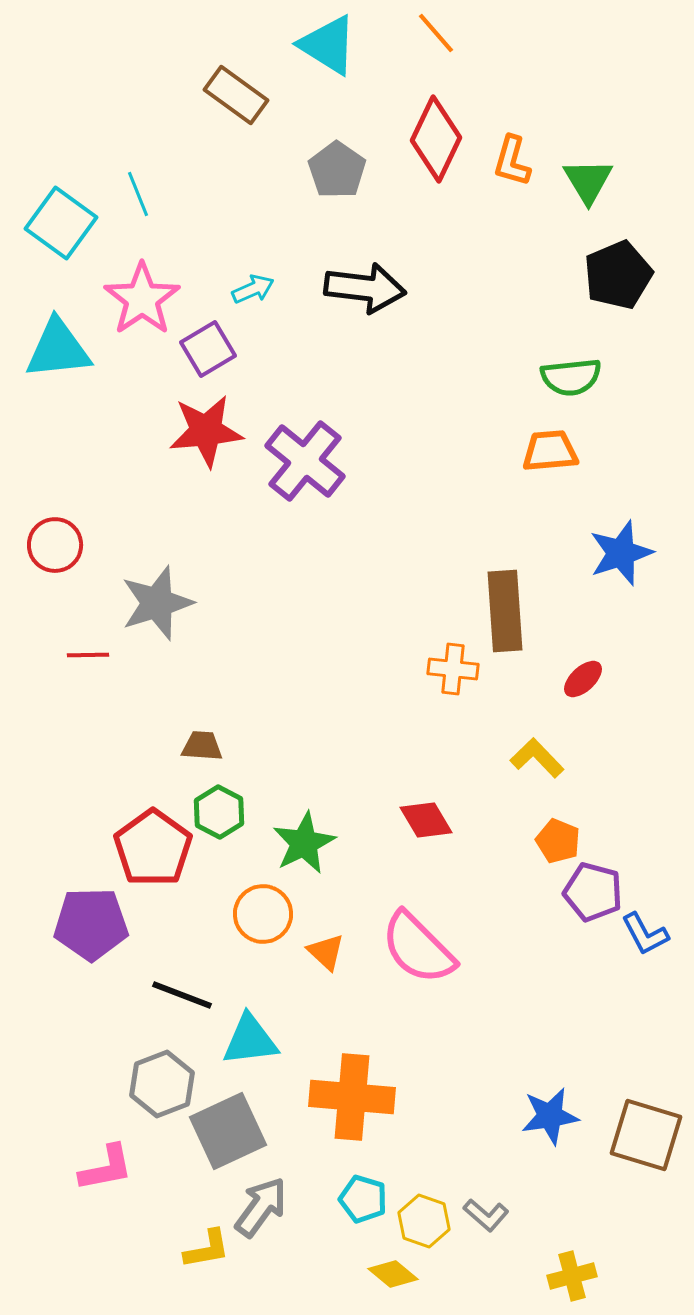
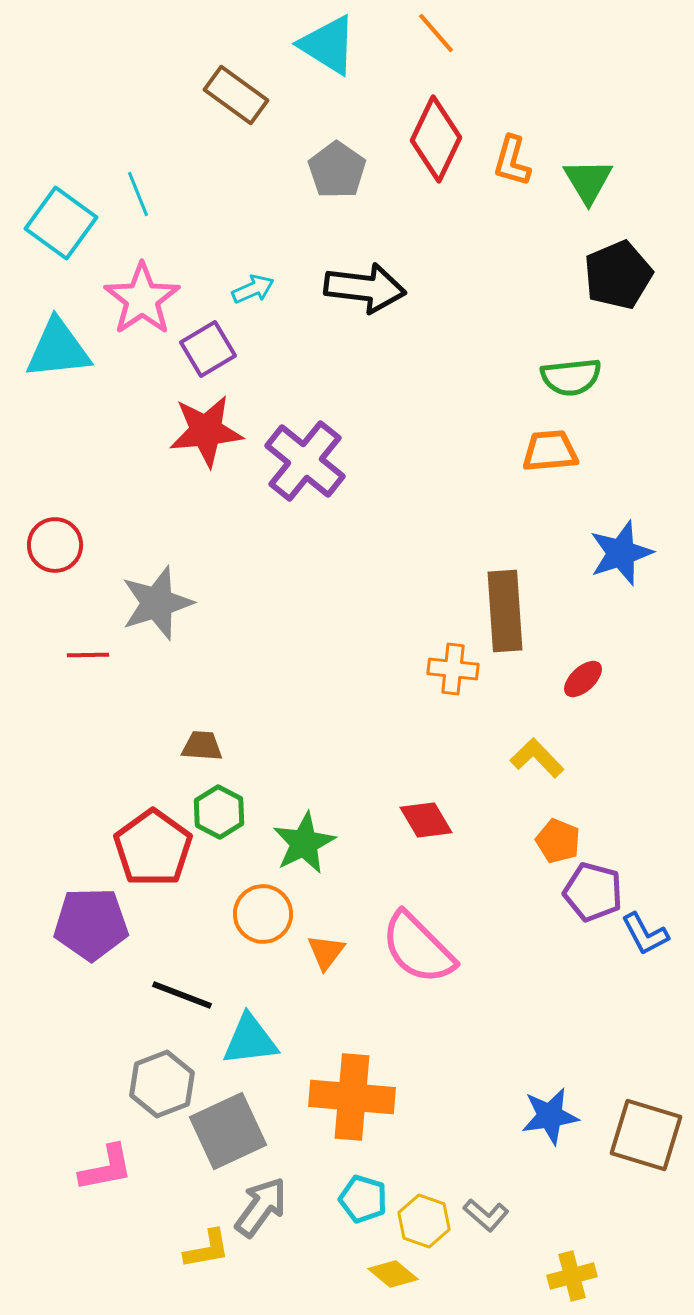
orange triangle at (326, 952): rotated 24 degrees clockwise
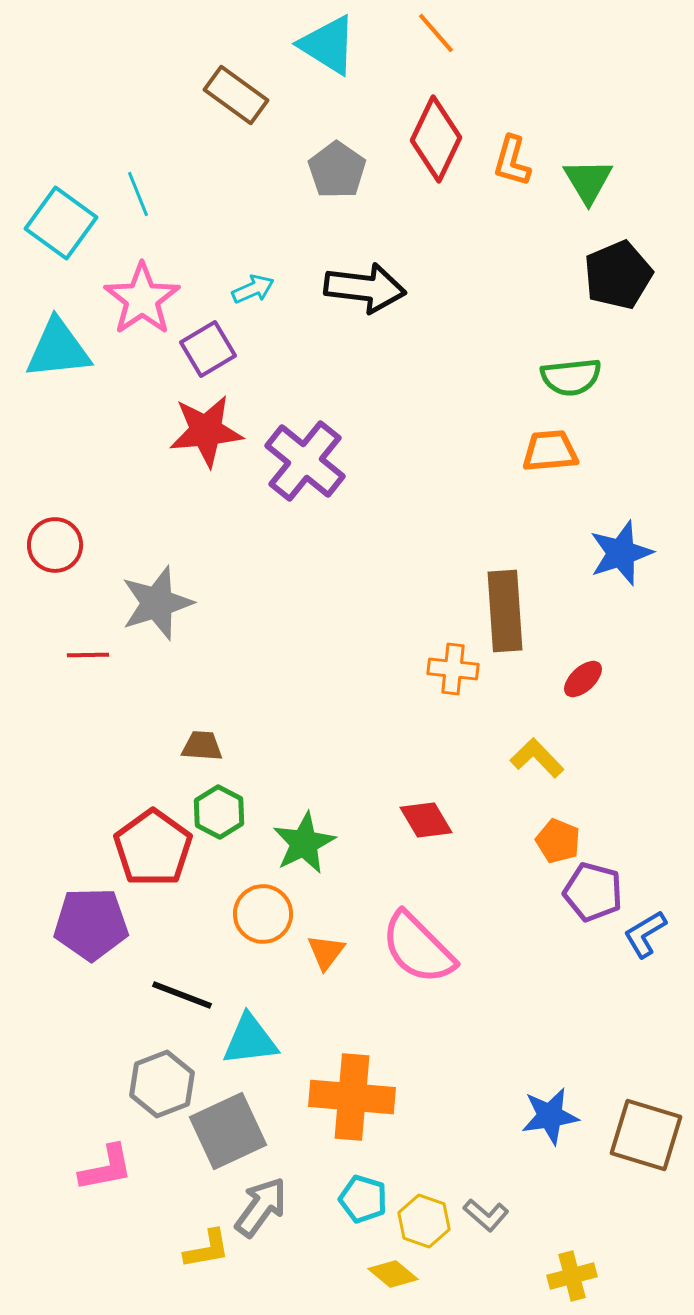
blue L-shape at (645, 934): rotated 87 degrees clockwise
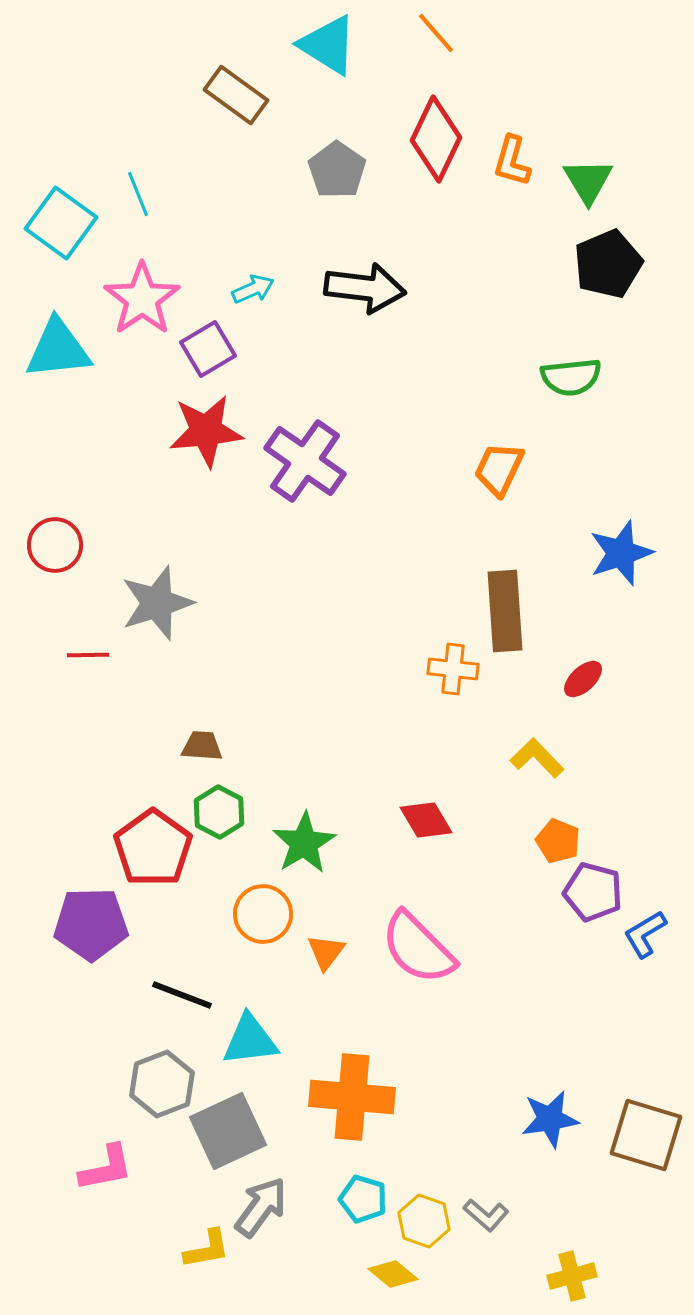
black pentagon at (618, 275): moved 10 px left, 11 px up
orange trapezoid at (550, 451): moved 51 px left, 18 px down; rotated 60 degrees counterclockwise
purple cross at (305, 461): rotated 4 degrees counterclockwise
green star at (304, 843): rotated 4 degrees counterclockwise
blue star at (550, 1116): moved 3 px down
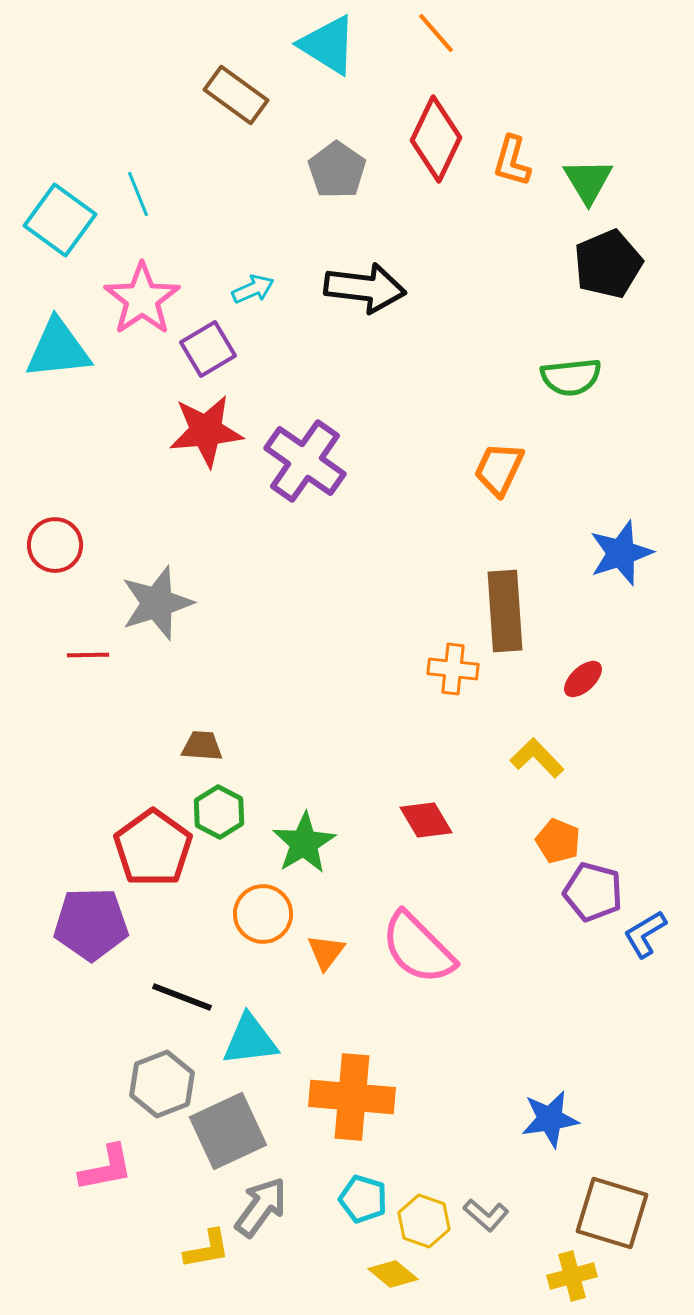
cyan square at (61, 223): moved 1 px left, 3 px up
black line at (182, 995): moved 2 px down
brown square at (646, 1135): moved 34 px left, 78 px down
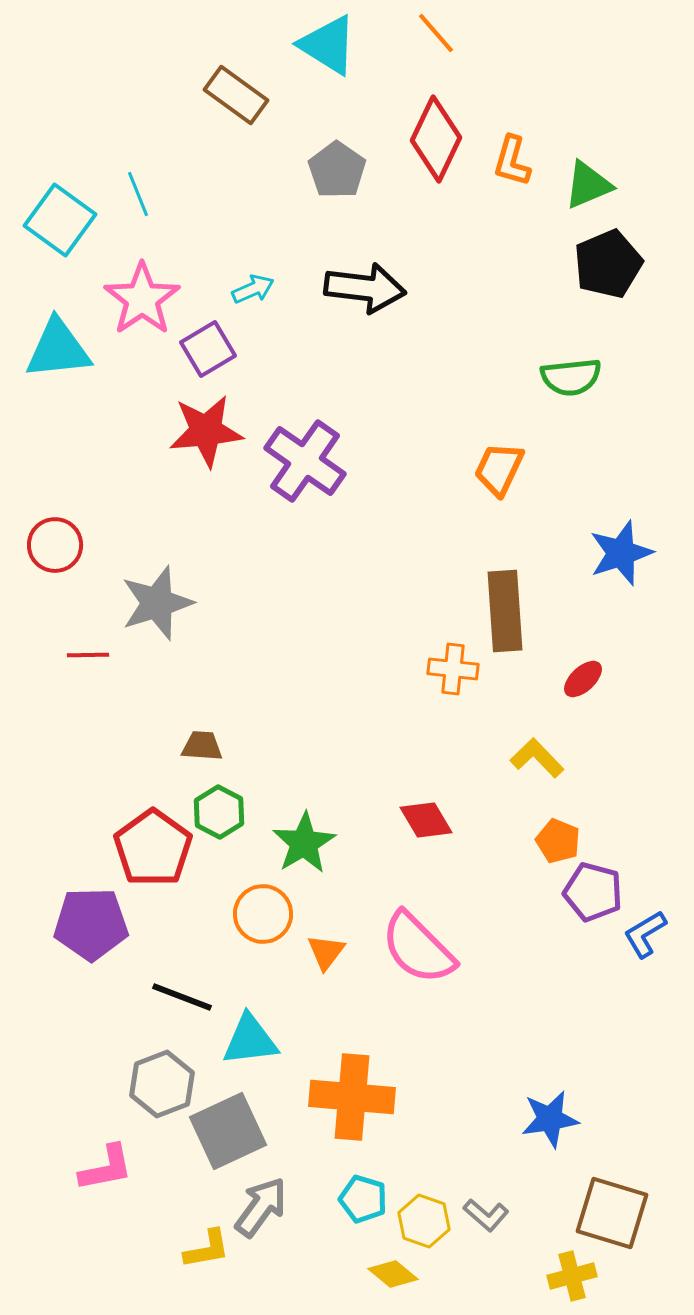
green triangle at (588, 181): moved 4 px down; rotated 38 degrees clockwise
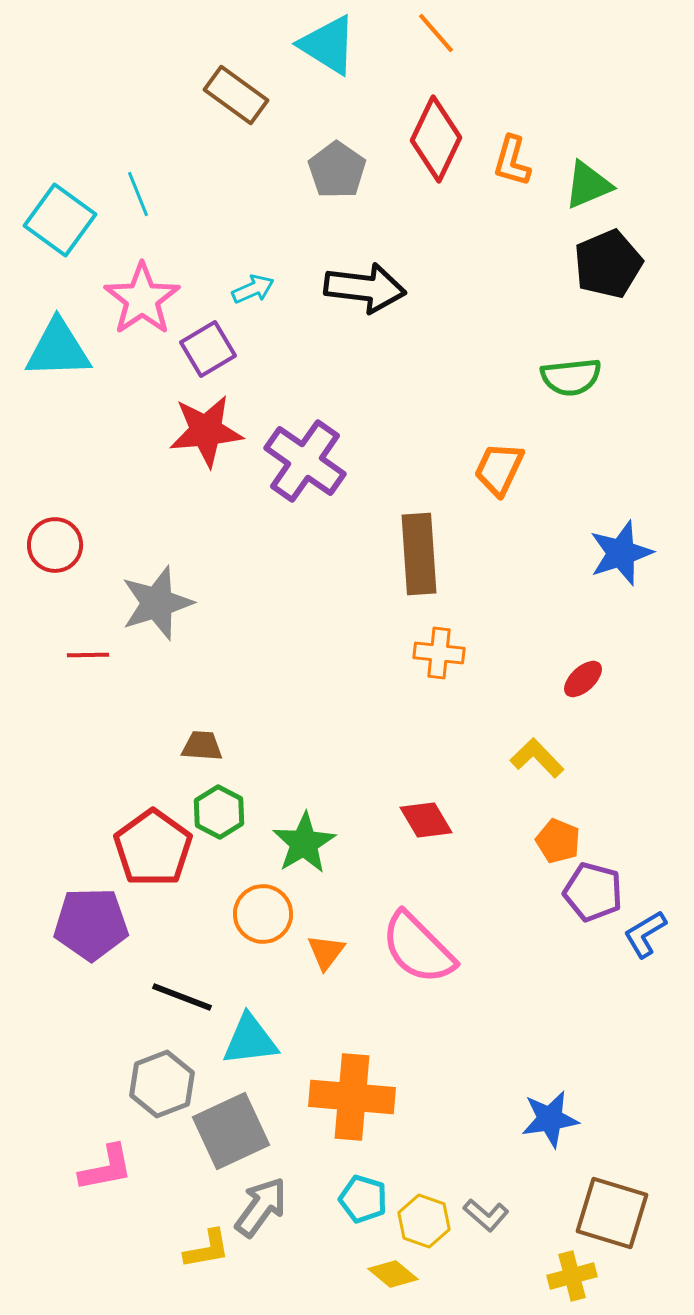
cyan triangle at (58, 349): rotated 4 degrees clockwise
brown rectangle at (505, 611): moved 86 px left, 57 px up
orange cross at (453, 669): moved 14 px left, 16 px up
gray square at (228, 1131): moved 3 px right
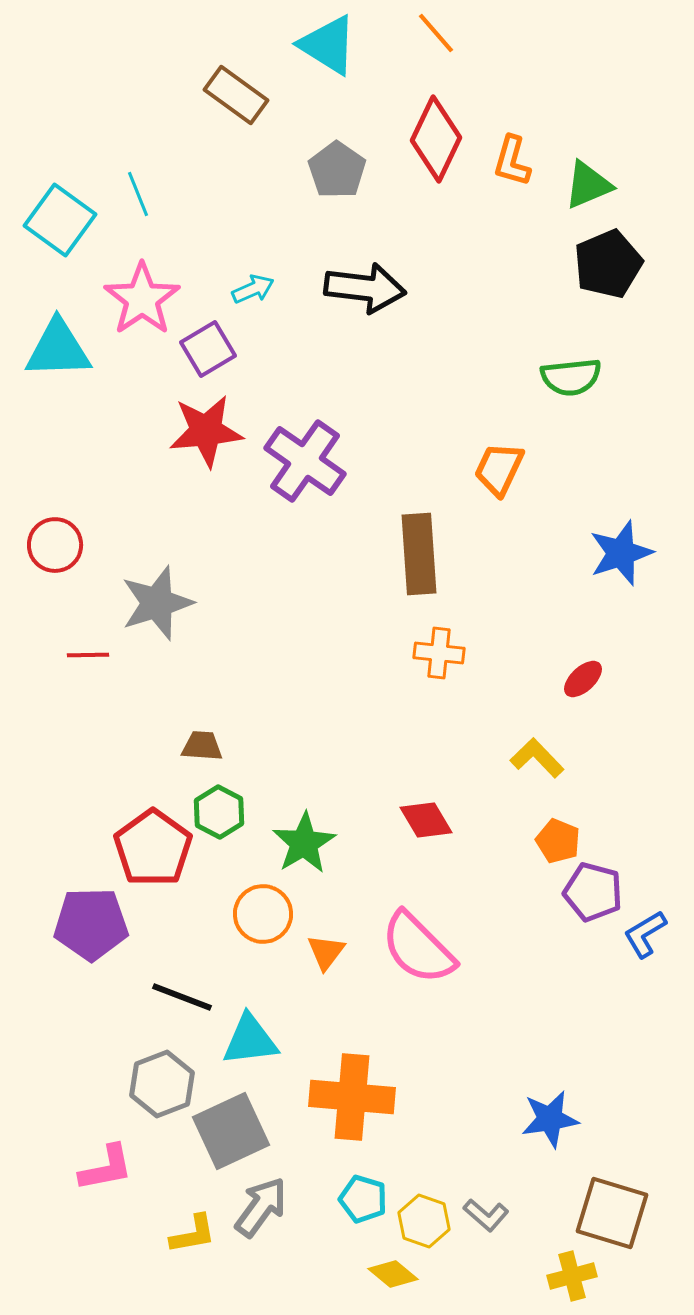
yellow L-shape at (207, 1249): moved 14 px left, 15 px up
